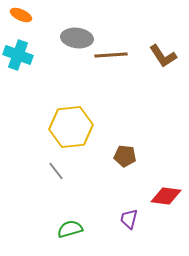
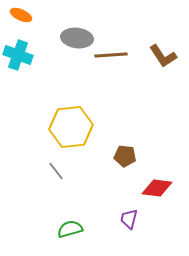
red diamond: moved 9 px left, 8 px up
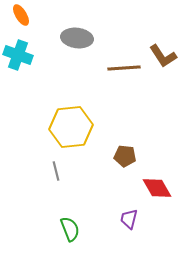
orange ellipse: rotated 35 degrees clockwise
brown line: moved 13 px right, 13 px down
gray line: rotated 24 degrees clockwise
red diamond: rotated 52 degrees clockwise
green semicircle: rotated 85 degrees clockwise
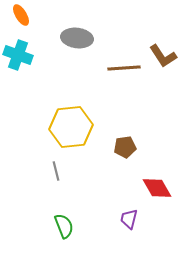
brown pentagon: moved 9 px up; rotated 15 degrees counterclockwise
green semicircle: moved 6 px left, 3 px up
